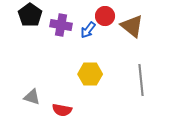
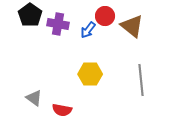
purple cross: moved 3 px left, 1 px up
gray triangle: moved 2 px right, 1 px down; rotated 18 degrees clockwise
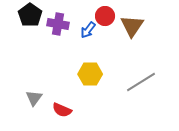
brown triangle: rotated 25 degrees clockwise
gray line: moved 2 px down; rotated 64 degrees clockwise
gray triangle: rotated 30 degrees clockwise
red semicircle: rotated 12 degrees clockwise
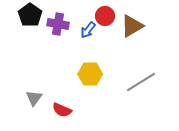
brown triangle: rotated 25 degrees clockwise
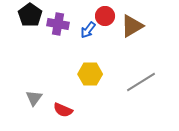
red semicircle: moved 1 px right
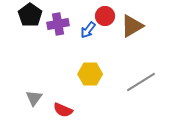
purple cross: rotated 20 degrees counterclockwise
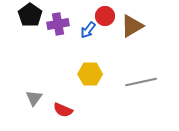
gray line: rotated 20 degrees clockwise
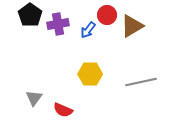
red circle: moved 2 px right, 1 px up
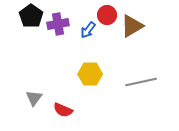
black pentagon: moved 1 px right, 1 px down
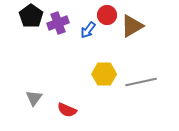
purple cross: moved 1 px up; rotated 10 degrees counterclockwise
yellow hexagon: moved 14 px right
red semicircle: moved 4 px right
